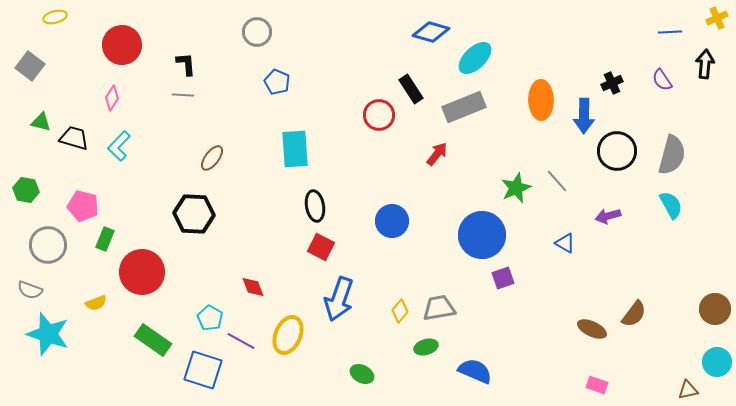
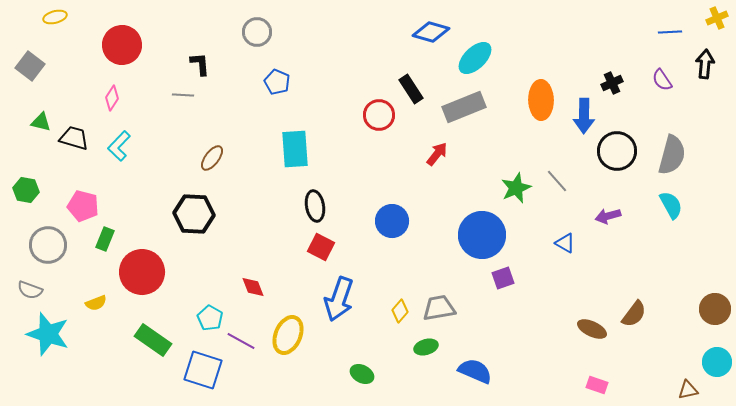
black L-shape at (186, 64): moved 14 px right
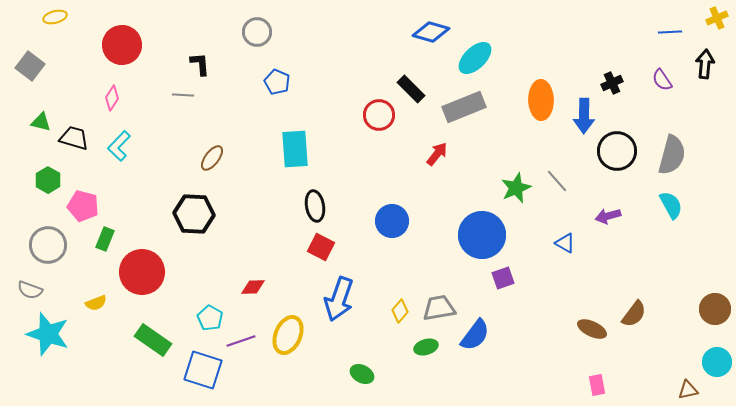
black rectangle at (411, 89): rotated 12 degrees counterclockwise
green hexagon at (26, 190): moved 22 px right, 10 px up; rotated 20 degrees clockwise
red diamond at (253, 287): rotated 70 degrees counterclockwise
purple line at (241, 341): rotated 48 degrees counterclockwise
blue semicircle at (475, 371): moved 36 px up; rotated 104 degrees clockwise
pink rectangle at (597, 385): rotated 60 degrees clockwise
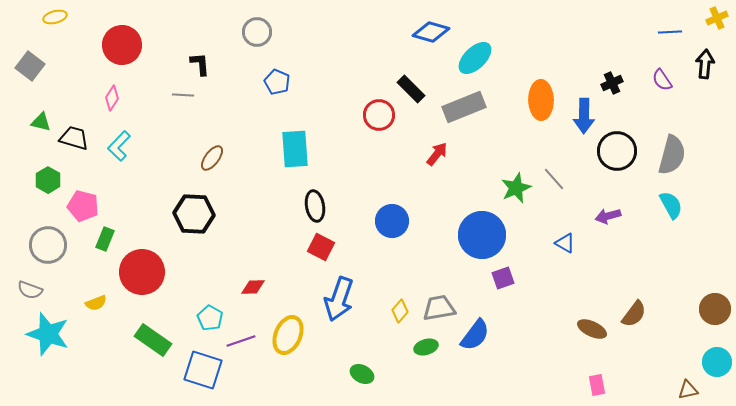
gray line at (557, 181): moved 3 px left, 2 px up
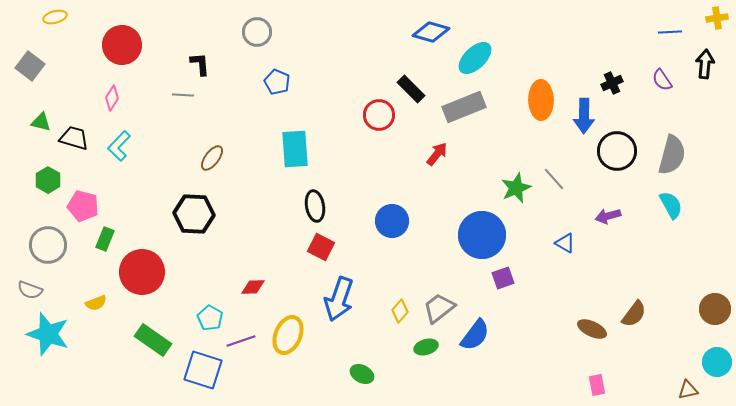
yellow cross at (717, 18): rotated 15 degrees clockwise
gray trapezoid at (439, 308): rotated 28 degrees counterclockwise
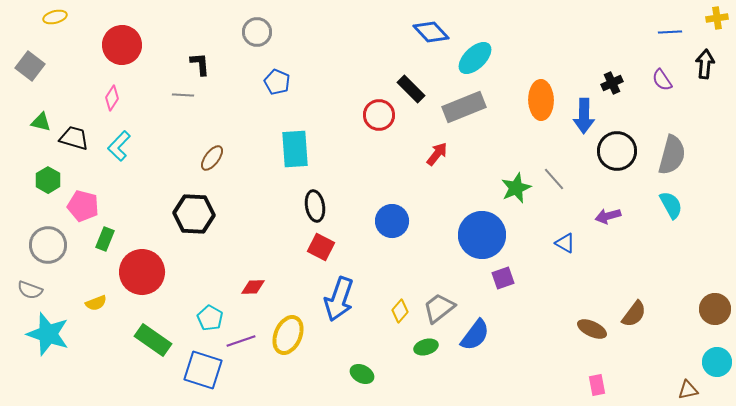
blue diamond at (431, 32): rotated 30 degrees clockwise
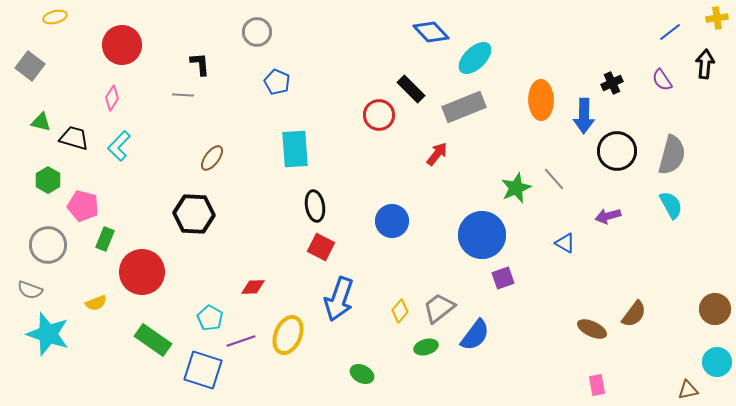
blue line at (670, 32): rotated 35 degrees counterclockwise
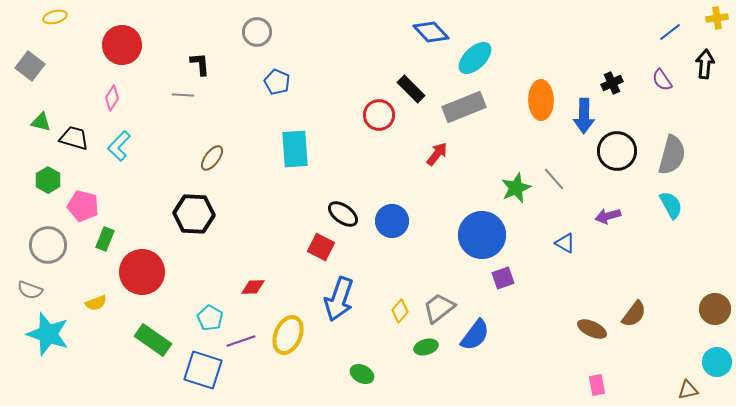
black ellipse at (315, 206): moved 28 px right, 8 px down; rotated 44 degrees counterclockwise
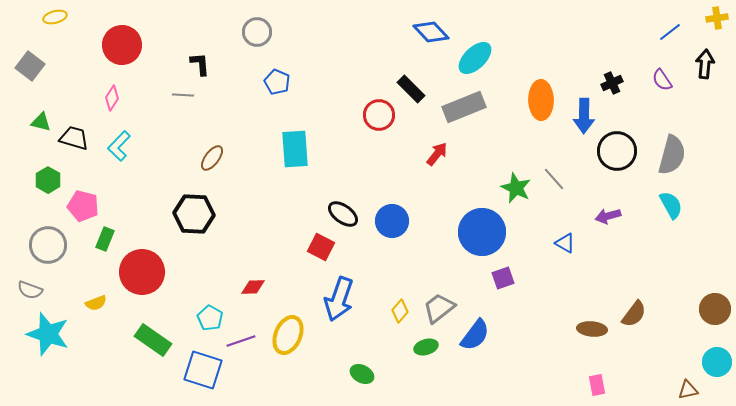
green star at (516, 188): rotated 24 degrees counterclockwise
blue circle at (482, 235): moved 3 px up
brown ellipse at (592, 329): rotated 20 degrees counterclockwise
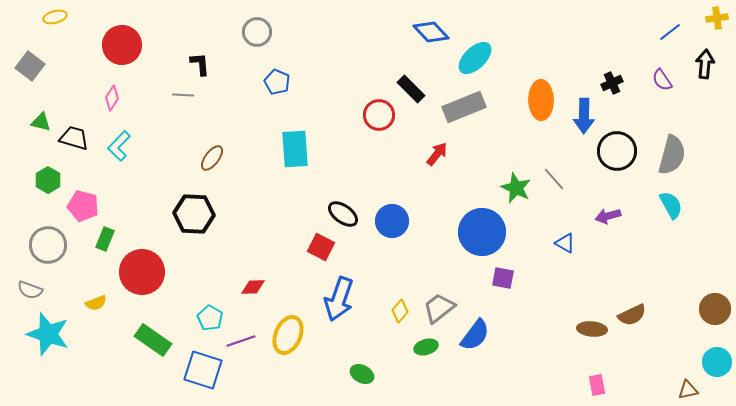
purple square at (503, 278): rotated 30 degrees clockwise
brown semicircle at (634, 314): moved 2 px left, 1 px down; rotated 28 degrees clockwise
